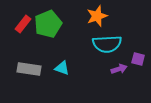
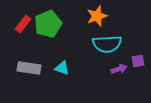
purple square: moved 2 px down; rotated 24 degrees counterclockwise
gray rectangle: moved 1 px up
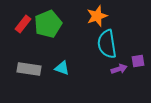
cyan semicircle: rotated 84 degrees clockwise
gray rectangle: moved 1 px down
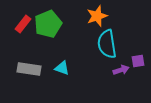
purple arrow: moved 2 px right, 1 px down
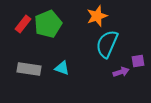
cyan semicircle: rotated 32 degrees clockwise
purple arrow: moved 2 px down
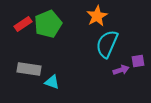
orange star: rotated 10 degrees counterclockwise
red rectangle: rotated 18 degrees clockwise
cyan triangle: moved 10 px left, 14 px down
purple arrow: moved 2 px up
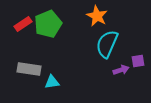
orange star: rotated 15 degrees counterclockwise
cyan triangle: rotated 28 degrees counterclockwise
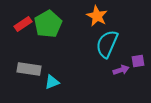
green pentagon: rotated 8 degrees counterclockwise
cyan triangle: rotated 14 degrees counterclockwise
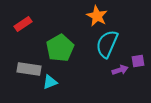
green pentagon: moved 12 px right, 24 px down
purple arrow: moved 1 px left
cyan triangle: moved 2 px left
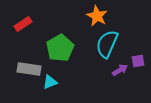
purple arrow: rotated 14 degrees counterclockwise
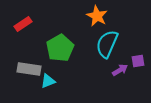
cyan triangle: moved 2 px left, 1 px up
